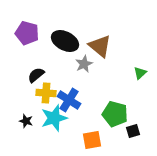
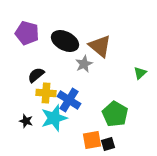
green pentagon: rotated 15 degrees clockwise
black square: moved 25 px left, 13 px down
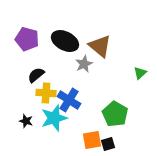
purple pentagon: moved 6 px down
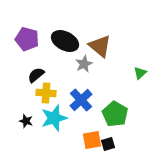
blue cross: moved 12 px right; rotated 15 degrees clockwise
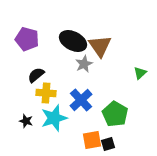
black ellipse: moved 8 px right
brown triangle: rotated 15 degrees clockwise
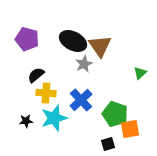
green pentagon: rotated 10 degrees counterclockwise
black star: rotated 24 degrees counterclockwise
orange square: moved 38 px right, 11 px up
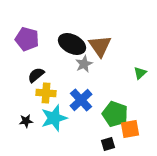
black ellipse: moved 1 px left, 3 px down
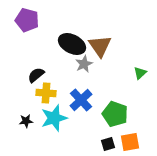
purple pentagon: moved 19 px up
orange square: moved 13 px down
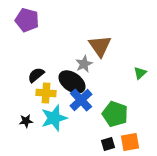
black ellipse: moved 38 px down; rotated 8 degrees clockwise
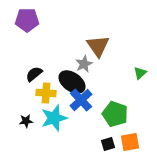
purple pentagon: rotated 15 degrees counterclockwise
brown triangle: moved 2 px left
black semicircle: moved 2 px left, 1 px up
